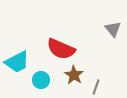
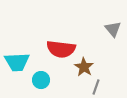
red semicircle: rotated 16 degrees counterclockwise
cyan trapezoid: rotated 24 degrees clockwise
brown star: moved 10 px right, 8 px up
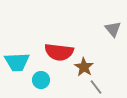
red semicircle: moved 2 px left, 3 px down
gray line: rotated 56 degrees counterclockwise
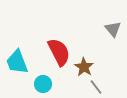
red semicircle: rotated 124 degrees counterclockwise
cyan trapezoid: rotated 72 degrees clockwise
cyan circle: moved 2 px right, 4 px down
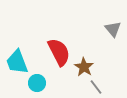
cyan circle: moved 6 px left, 1 px up
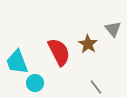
brown star: moved 4 px right, 23 px up
cyan circle: moved 2 px left
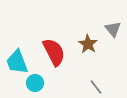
red semicircle: moved 5 px left
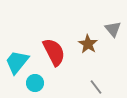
cyan trapezoid: rotated 60 degrees clockwise
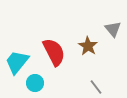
brown star: moved 2 px down
